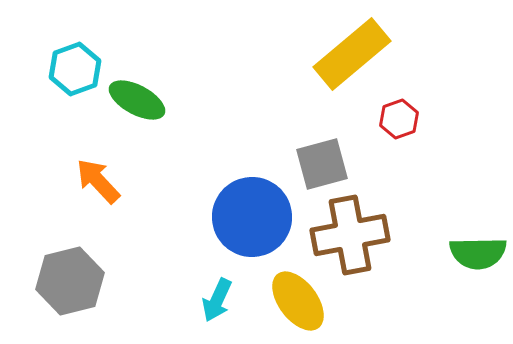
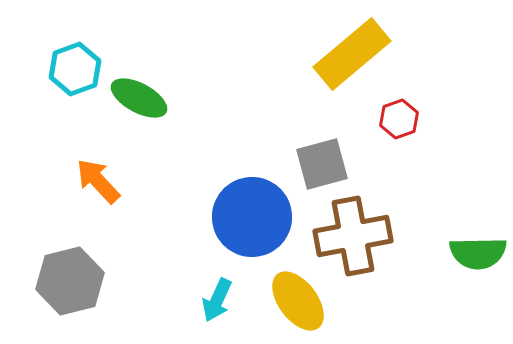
green ellipse: moved 2 px right, 2 px up
brown cross: moved 3 px right, 1 px down
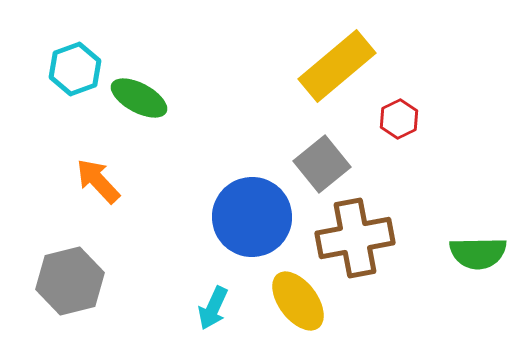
yellow rectangle: moved 15 px left, 12 px down
red hexagon: rotated 6 degrees counterclockwise
gray square: rotated 24 degrees counterclockwise
brown cross: moved 2 px right, 2 px down
cyan arrow: moved 4 px left, 8 px down
